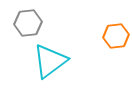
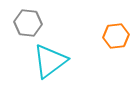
gray hexagon: rotated 12 degrees clockwise
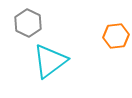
gray hexagon: rotated 20 degrees clockwise
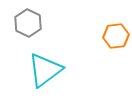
cyan triangle: moved 5 px left, 9 px down
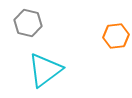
gray hexagon: rotated 12 degrees counterclockwise
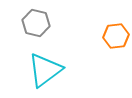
gray hexagon: moved 8 px right
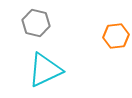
cyan triangle: rotated 12 degrees clockwise
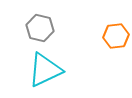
gray hexagon: moved 4 px right, 5 px down
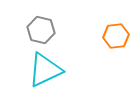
gray hexagon: moved 1 px right, 2 px down
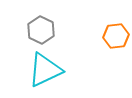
gray hexagon: rotated 12 degrees clockwise
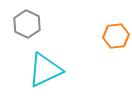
gray hexagon: moved 14 px left, 6 px up
